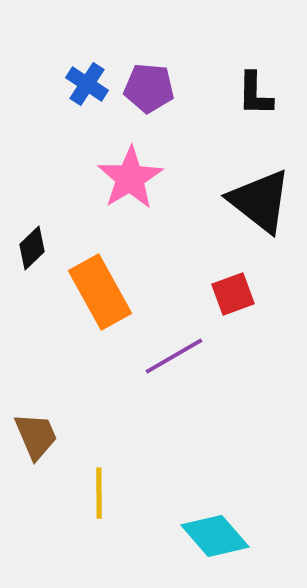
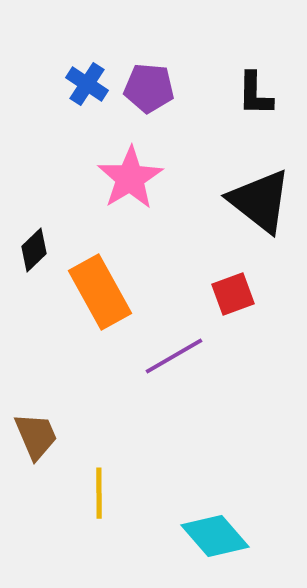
black diamond: moved 2 px right, 2 px down
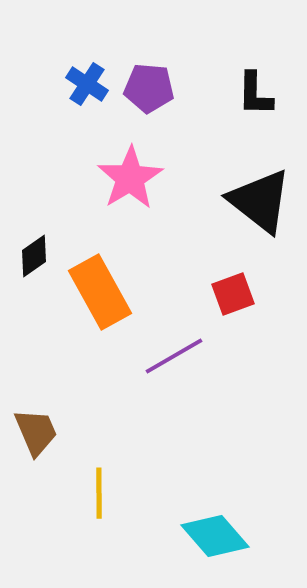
black diamond: moved 6 px down; rotated 9 degrees clockwise
brown trapezoid: moved 4 px up
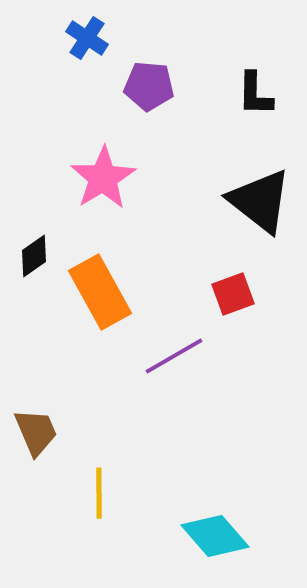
blue cross: moved 46 px up
purple pentagon: moved 2 px up
pink star: moved 27 px left
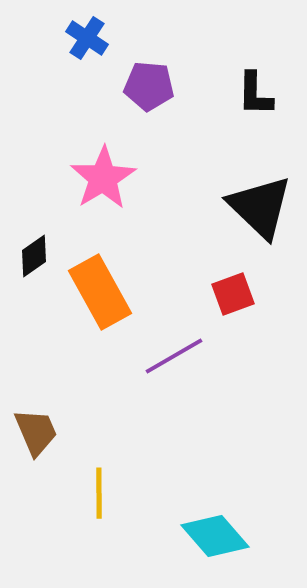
black triangle: moved 6 px down; rotated 6 degrees clockwise
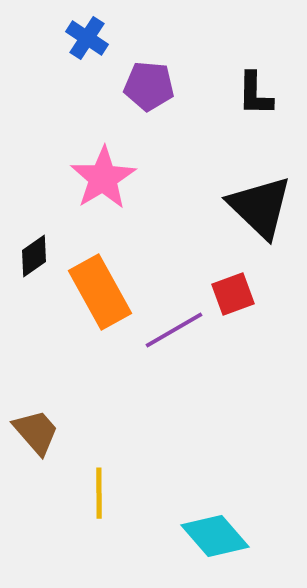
purple line: moved 26 px up
brown trapezoid: rotated 18 degrees counterclockwise
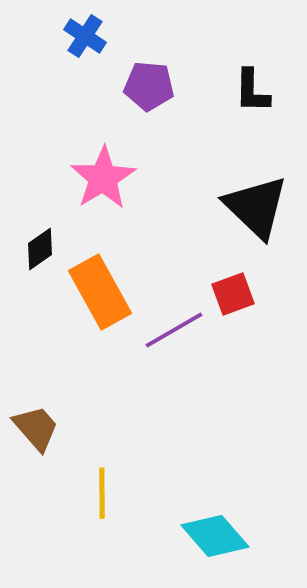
blue cross: moved 2 px left, 2 px up
black L-shape: moved 3 px left, 3 px up
black triangle: moved 4 px left
black diamond: moved 6 px right, 7 px up
brown trapezoid: moved 4 px up
yellow line: moved 3 px right
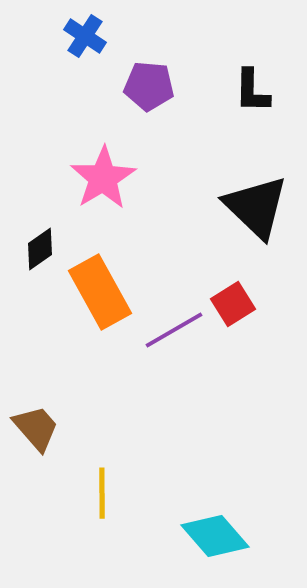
red square: moved 10 px down; rotated 12 degrees counterclockwise
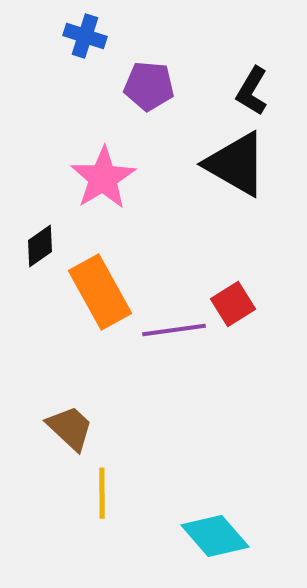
blue cross: rotated 15 degrees counterclockwise
black L-shape: rotated 30 degrees clockwise
black triangle: moved 20 px left, 43 px up; rotated 14 degrees counterclockwise
black diamond: moved 3 px up
purple line: rotated 22 degrees clockwise
brown trapezoid: moved 34 px right; rotated 6 degrees counterclockwise
